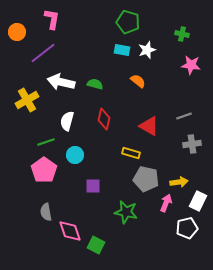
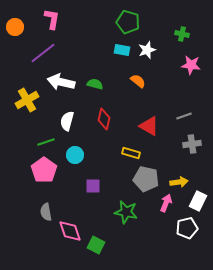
orange circle: moved 2 px left, 5 px up
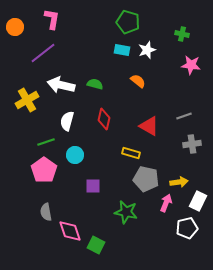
white arrow: moved 3 px down
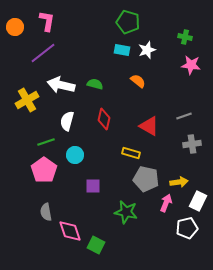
pink L-shape: moved 5 px left, 2 px down
green cross: moved 3 px right, 3 px down
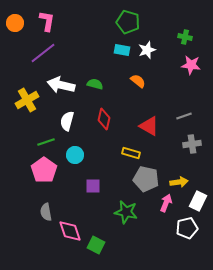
orange circle: moved 4 px up
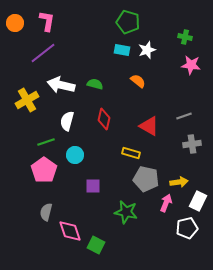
gray semicircle: rotated 24 degrees clockwise
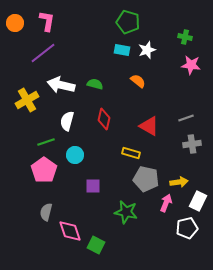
gray line: moved 2 px right, 2 px down
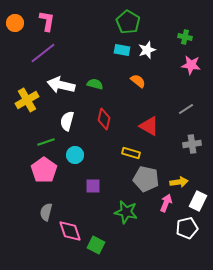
green pentagon: rotated 15 degrees clockwise
gray line: moved 9 px up; rotated 14 degrees counterclockwise
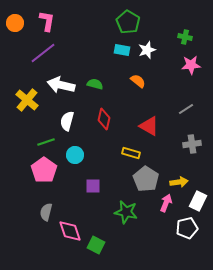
pink star: rotated 12 degrees counterclockwise
yellow cross: rotated 20 degrees counterclockwise
gray pentagon: rotated 20 degrees clockwise
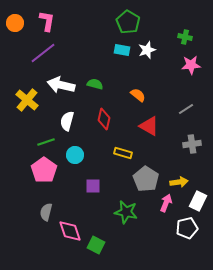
orange semicircle: moved 14 px down
yellow rectangle: moved 8 px left
